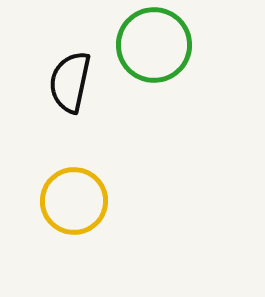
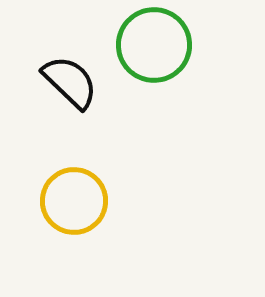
black semicircle: rotated 122 degrees clockwise
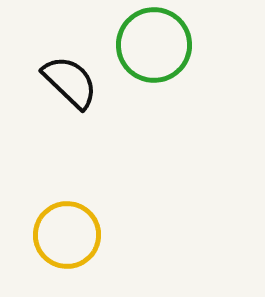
yellow circle: moved 7 px left, 34 px down
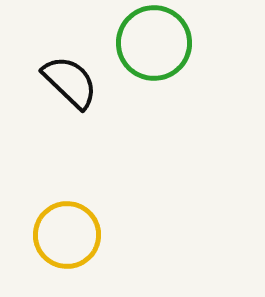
green circle: moved 2 px up
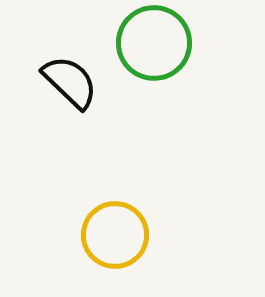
yellow circle: moved 48 px right
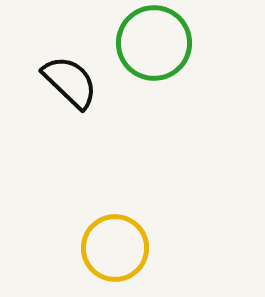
yellow circle: moved 13 px down
